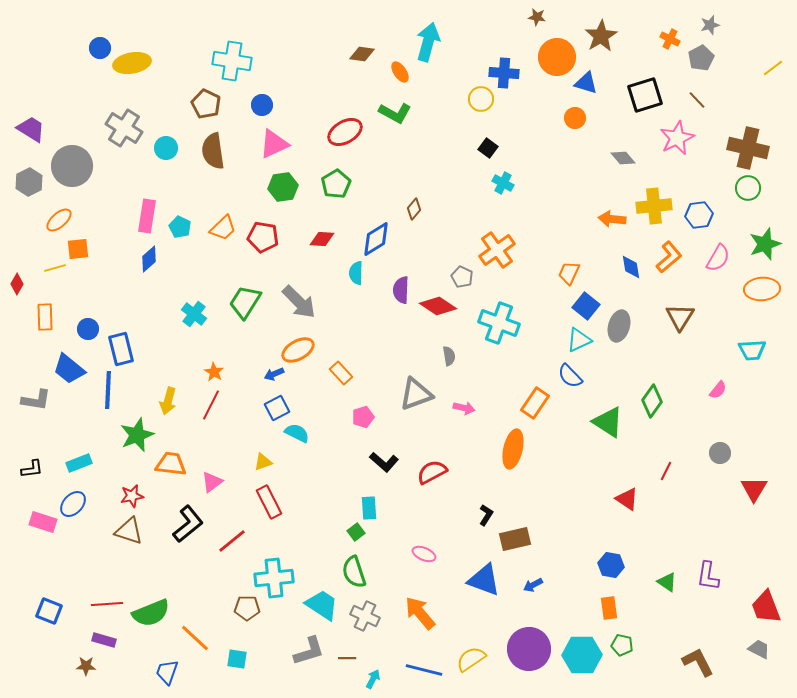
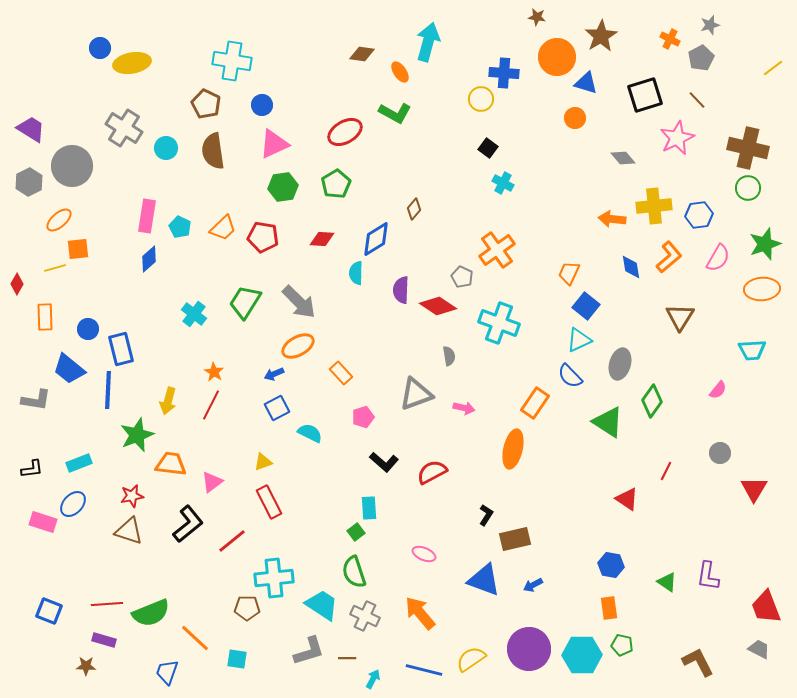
gray ellipse at (619, 326): moved 1 px right, 38 px down
orange ellipse at (298, 350): moved 4 px up
cyan semicircle at (297, 433): moved 13 px right
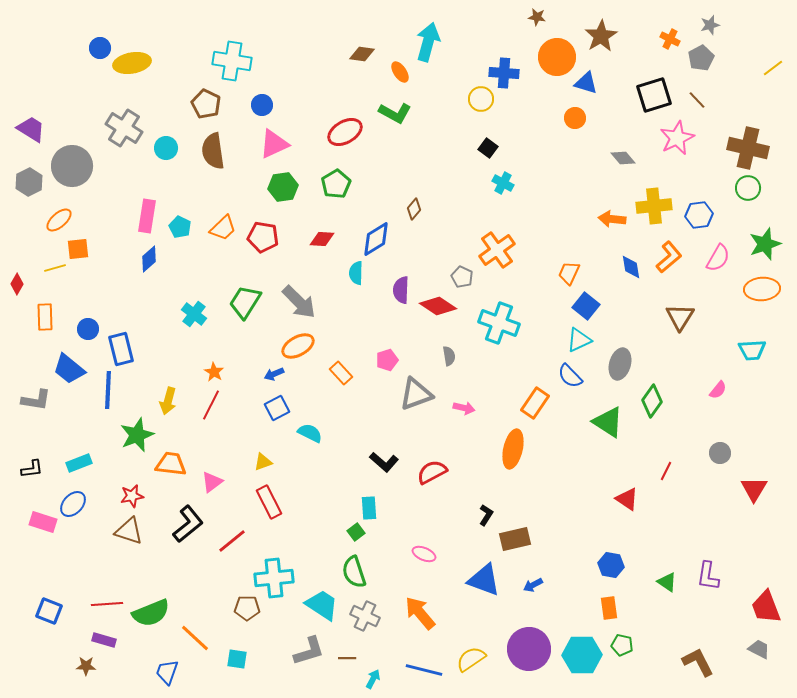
black square at (645, 95): moved 9 px right
pink pentagon at (363, 417): moved 24 px right, 57 px up
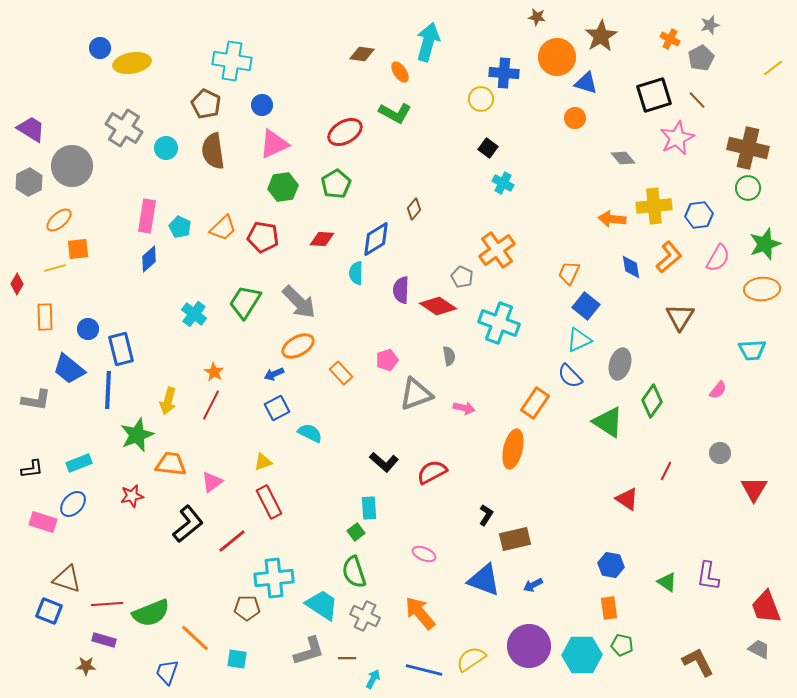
brown triangle at (129, 531): moved 62 px left, 48 px down
purple circle at (529, 649): moved 3 px up
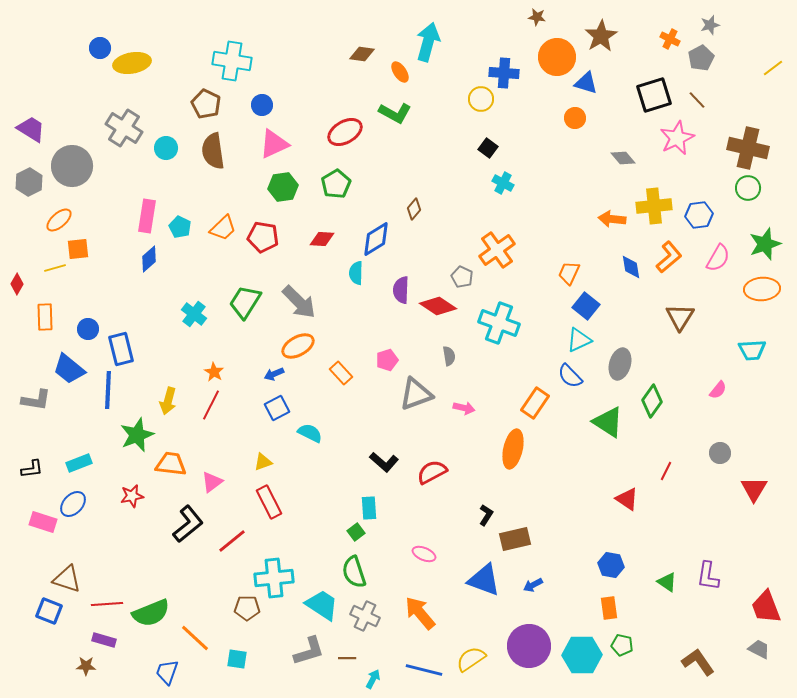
brown L-shape at (698, 662): rotated 8 degrees counterclockwise
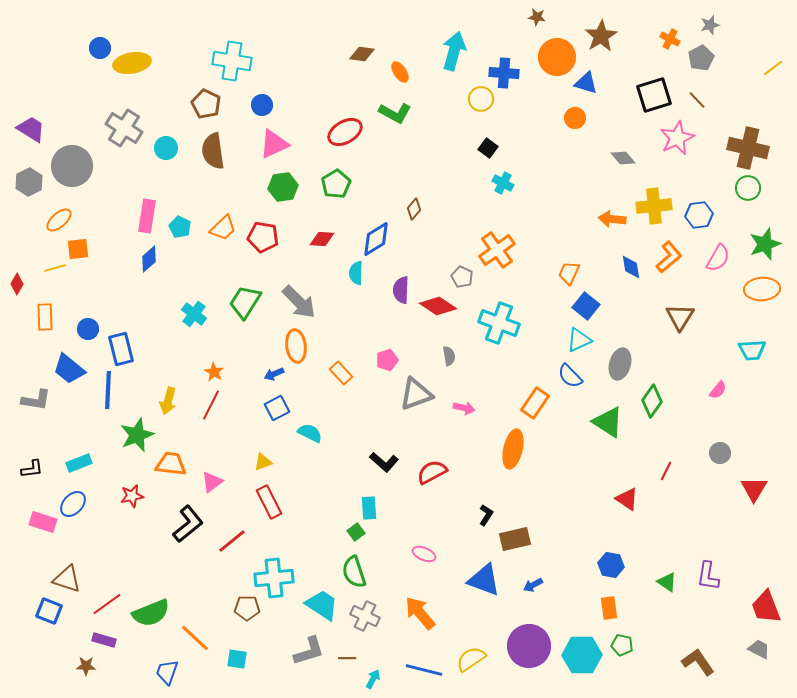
cyan arrow at (428, 42): moved 26 px right, 9 px down
orange ellipse at (298, 346): moved 2 px left; rotated 68 degrees counterclockwise
red line at (107, 604): rotated 32 degrees counterclockwise
